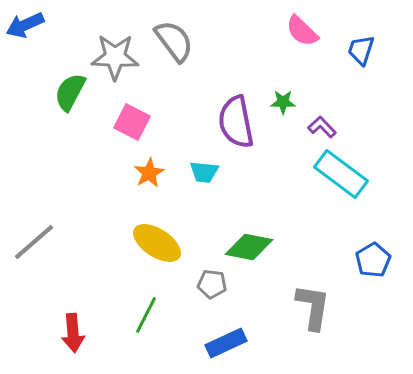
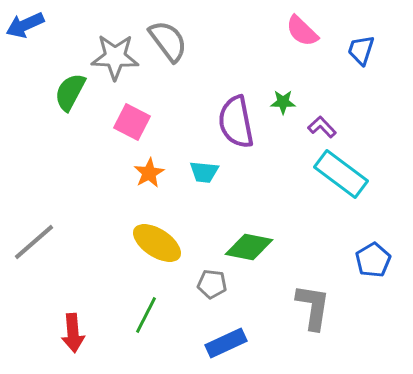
gray semicircle: moved 6 px left
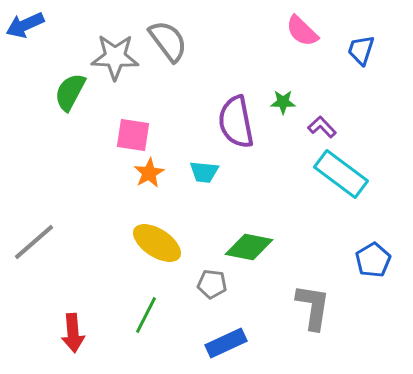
pink square: moved 1 px right, 13 px down; rotated 18 degrees counterclockwise
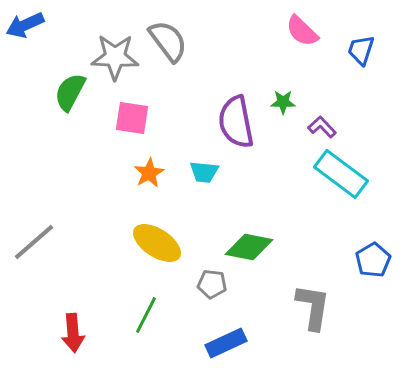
pink square: moved 1 px left, 17 px up
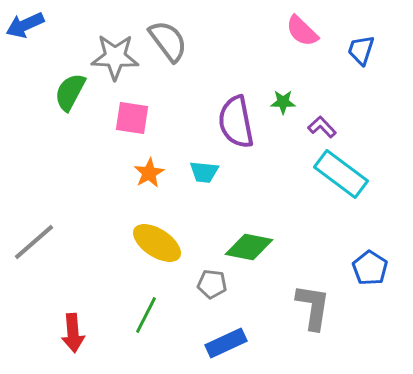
blue pentagon: moved 3 px left, 8 px down; rotated 8 degrees counterclockwise
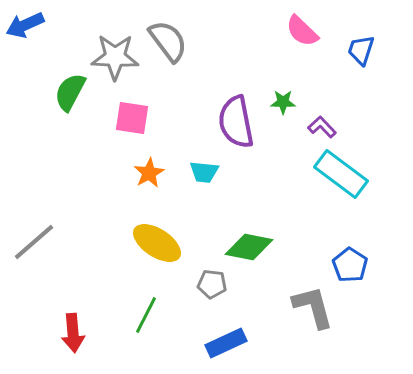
blue pentagon: moved 20 px left, 3 px up
gray L-shape: rotated 24 degrees counterclockwise
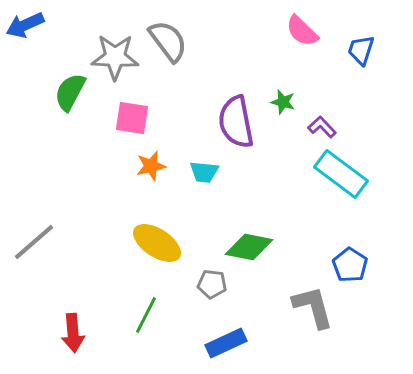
green star: rotated 15 degrees clockwise
orange star: moved 2 px right, 7 px up; rotated 16 degrees clockwise
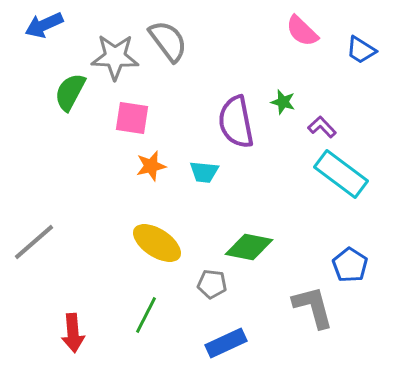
blue arrow: moved 19 px right
blue trapezoid: rotated 76 degrees counterclockwise
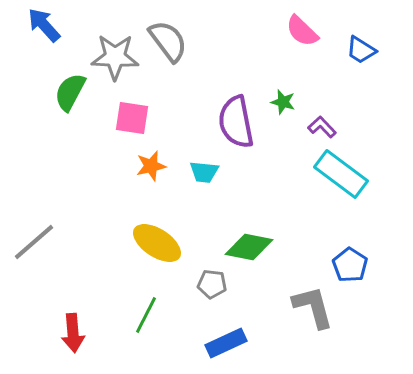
blue arrow: rotated 72 degrees clockwise
